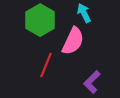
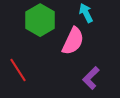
cyan arrow: moved 2 px right
red line: moved 28 px left, 5 px down; rotated 55 degrees counterclockwise
purple L-shape: moved 1 px left, 4 px up
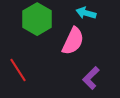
cyan arrow: rotated 48 degrees counterclockwise
green hexagon: moved 3 px left, 1 px up
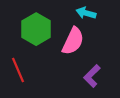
green hexagon: moved 1 px left, 10 px down
red line: rotated 10 degrees clockwise
purple L-shape: moved 1 px right, 2 px up
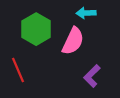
cyan arrow: rotated 18 degrees counterclockwise
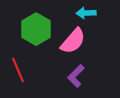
pink semicircle: rotated 16 degrees clockwise
purple L-shape: moved 16 px left
